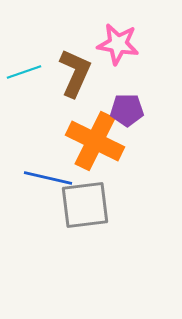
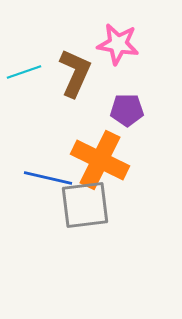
orange cross: moved 5 px right, 19 px down
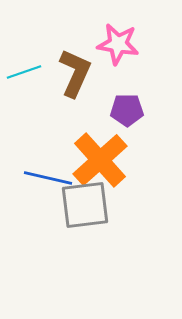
orange cross: rotated 22 degrees clockwise
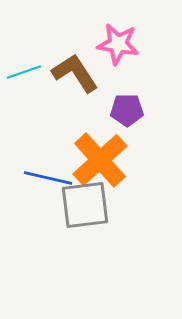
brown L-shape: rotated 57 degrees counterclockwise
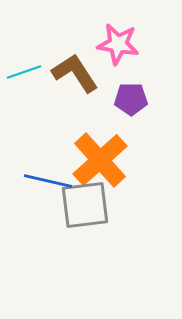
purple pentagon: moved 4 px right, 11 px up
blue line: moved 3 px down
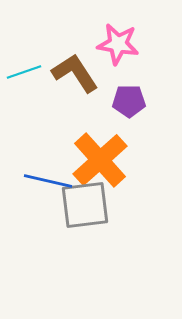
purple pentagon: moved 2 px left, 2 px down
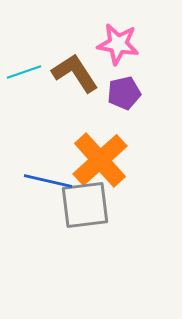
purple pentagon: moved 5 px left, 8 px up; rotated 12 degrees counterclockwise
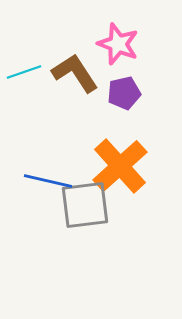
pink star: rotated 12 degrees clockwise
orange cross: moved 20 px right, 6 px down
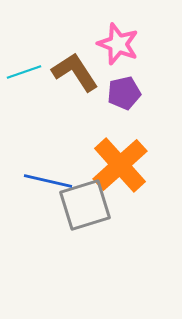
brown L-shape: moved 1 px up
orange cross: moved 1 px up
gray square: rotated 10 degrees counterclockwise
